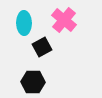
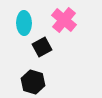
black hexagon: rotated 15 degrees clockwise
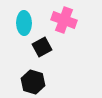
pink cross: rotated 20 degrees counterclockwise
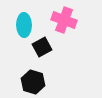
cyan ellipse: moved 2 px down
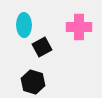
pink cross: moved 15 px right, 7 px down; rotated 20 degrees counterclockwise
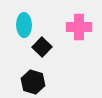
black square: rotated 18 degrees counterclockwise
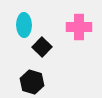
black hexagon: moved 1 px left
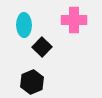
pink cross: moved 5 px left, 7 px up
black hexagon: rotated 20 degrees clockwise
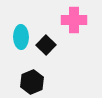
cyan ellipse: moved 3 px left, 12 px down
black square: moved 4 px right, 2 px up
